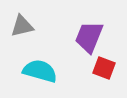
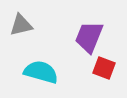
gray triangle: moved 1 px left, 1 px up
cyan semicircle: moved 1 px right, 1 px down
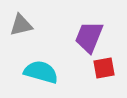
red square: rotated 30 degrees counterclockwise
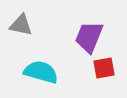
gray triangle: rotated 25 degrees clockwise
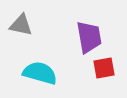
purple trapezoid: rotated 148 degrees clockwise
cyan semicircle: moved 1 px left, 1 px down
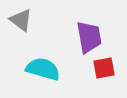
gray triangle: moved 5 px up; rotated 25 degrees clockwise
cyan semicircle: moved 3 px right, 4 px up
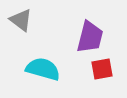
purple trapezoid: moved 1 px right; rotated 24 degrees clockwise
red square: moved 2 px left, 1 px down
